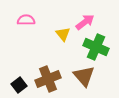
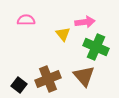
pink arrow: rotated 30 degrees clockwise
black square: rotated 14 degrees counterclockwise
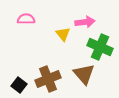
pink semicircle: moved 1 px up
green cross: moved 4 px right
brown triangle: moved 2 px up
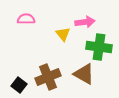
green cross: moved 1 px left; rotated 15 degrees counterclockwise
brown triangle: rotated 20 degrees counterclockwise
brown cross: moved 2 px up
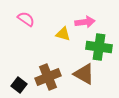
pink semicircle: rotated 36 degrees clockwise
yellow triangle: rotated 35 degrees counterclockwise
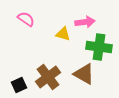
brown cross: rotated 15 degrees counterclockwise
black square: rotated 28 degrees clockwise
